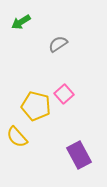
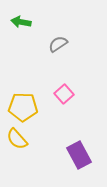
green arrow: rotated 42 degrees clockwise
yellow pentagon: moved 13 px left, 1 px down; rotated 12 degrees counterclockwise
yellow semicircle: moved 2 px down
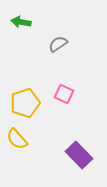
pink square: rotated 24 degrees counterclockwise
yellow pentagon: moved 2 px right, 4 px up; rotated 20 degrees counterclockwise
purple rectangle: rotated 16 degrees counterclockwise
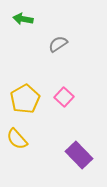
green arrow: moved 2 px right, 3 px up
pink square: moved 3 px down; rotated 18 degrees clockwise
yellow pentagon: moved 4 px up; rotated 12 degrees counterclockwise
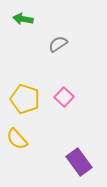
yellow pentagon: rotated 24 degrees counterclockwise
purple rectangle: moved 7 px down; rotated 8 degrees clockwise
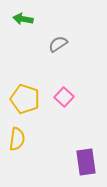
yellow semicircle: rotated 130 degrees counterclockwise
purple rectangle: moved 7 px right; rotated 28 degrees clockwise
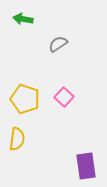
purple rectangle: moved 4 px down
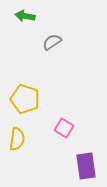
green arrow: moved 2 px right, 3 px up
gray semicircle: moved 6 px left, 2 px up
pink square: moved 31 px down; rotated 12 degrees counterclockwise
